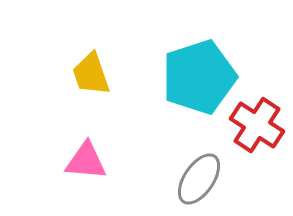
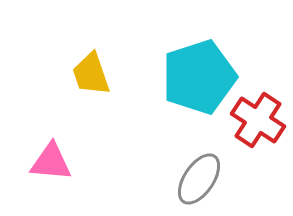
red cross: moved 1 px right, 5 px up
pink triangle: moved 35 px left, 1 px down
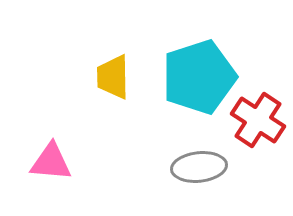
yellow trapezoid: moved 22 px right, 3 px down; rotated 18 degrees clockwise
gray ellipse: moved 12 px up; rotated 50 degrees clockwise
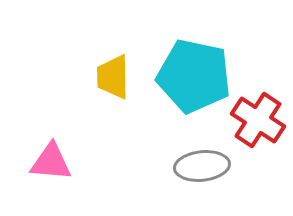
cyan pentagon: moved 5 px left, 1 px up; rotated 30 degrees clockwise
gray ellipse: moved 3 px right, 1 px up
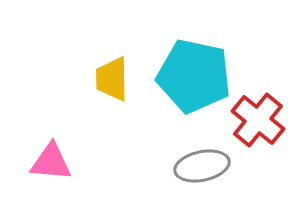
yellow trapezoid: moved 1 px left, 2 px down
red cross: rotated 6 degrees clockwise
gray ellipse: rotated 6 degrees counterclockwise
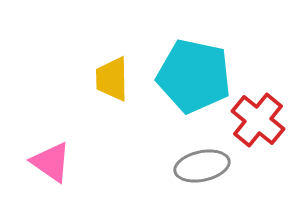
pink triangle: rotated 30 degrees clockwise
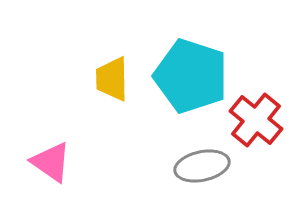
cyan pentagon: moved 3 px left; rotated 6 degrees clockwise
red cross: moved 2 px left
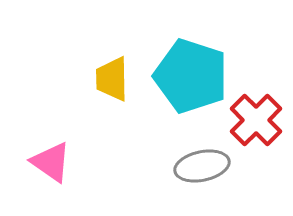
red cross: rotated 6 degrees clockwise
